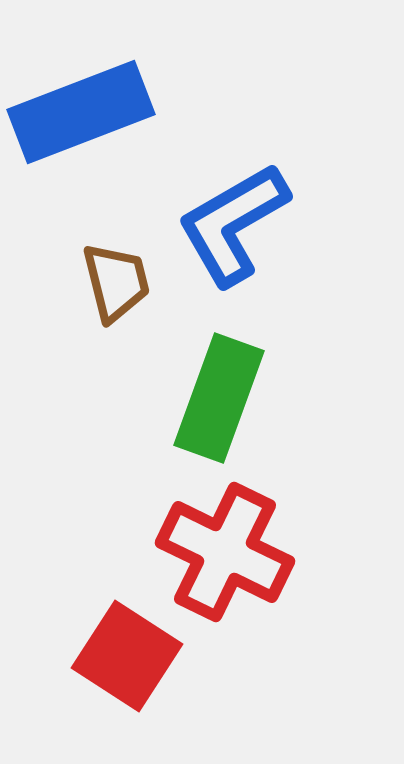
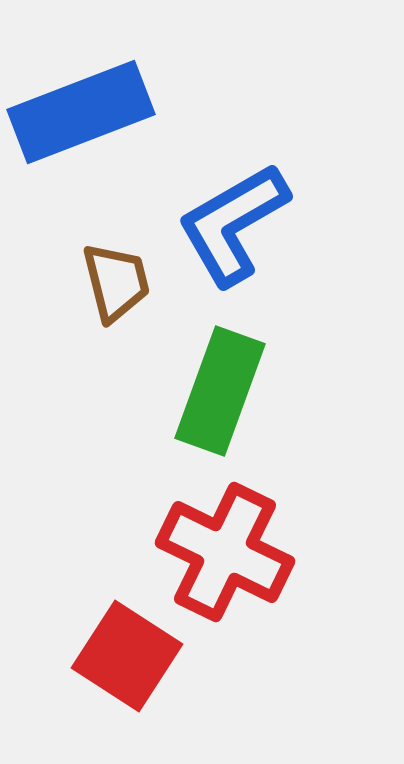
green rectangle: moved 1 px right, 7 px up
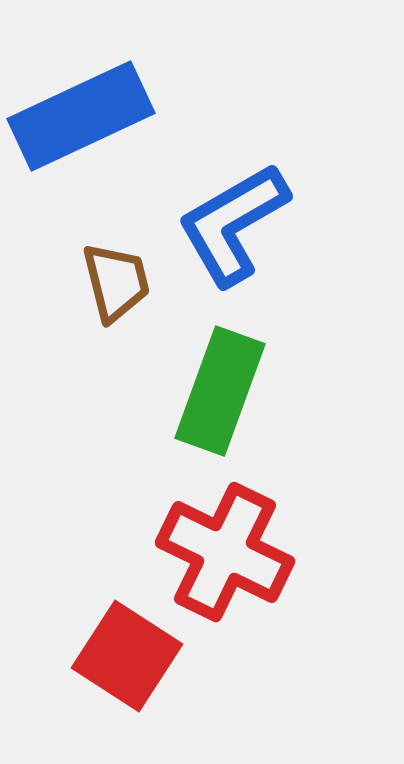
blue rectangle: moved 4 px down; rotated 4 degrees counterclockwise
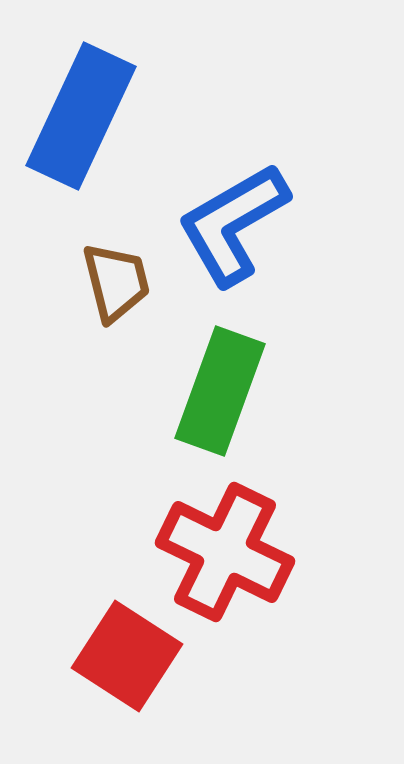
blue rectangle: rotated 40 degrees counterclockwise
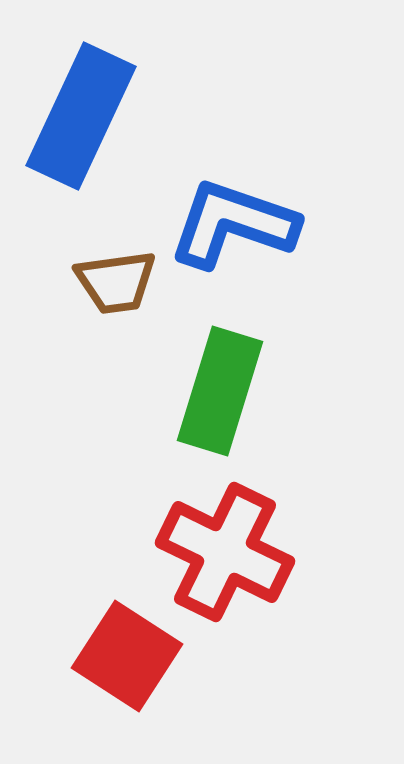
blue L-shape: rotated 49 degrees clockwise
brown trapezoid: rotated 96 degrees clockwise
green rectangle: rotated 3 degrees counterclockwise
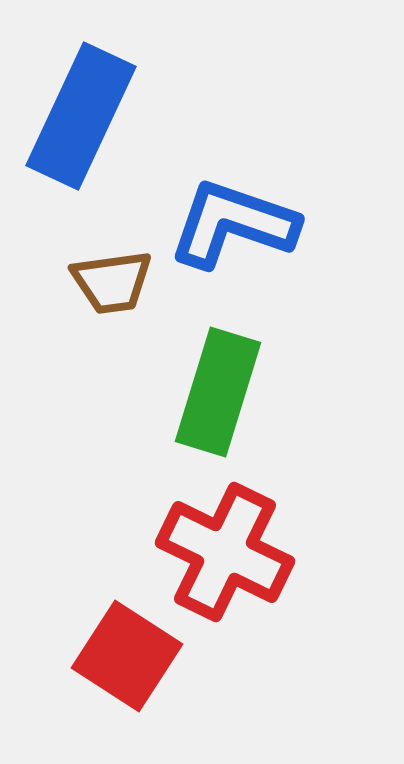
brown trapezoid: moved 4 px left
green rectangle: moved 2 px left, 1 px down
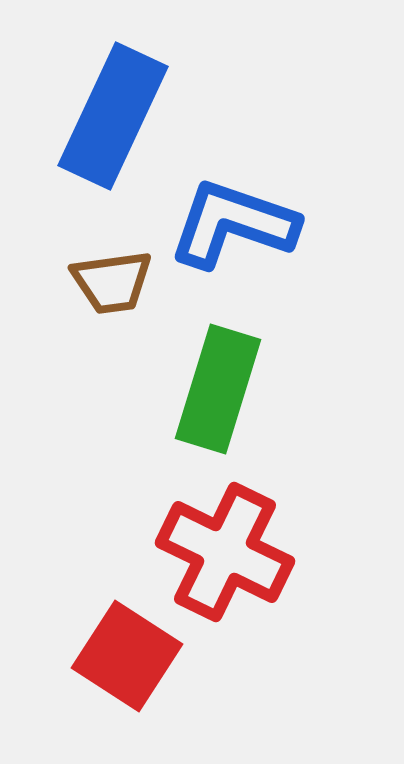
blue rectangle: moved 32 px right
green rectangle: moved 3 px up
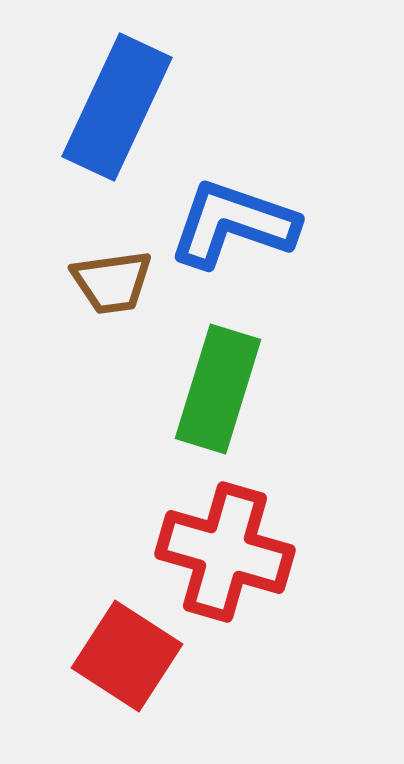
blue rectangle: moved 4 px right, 9 px up
red cross: rotated 10 degrees counterclockwise
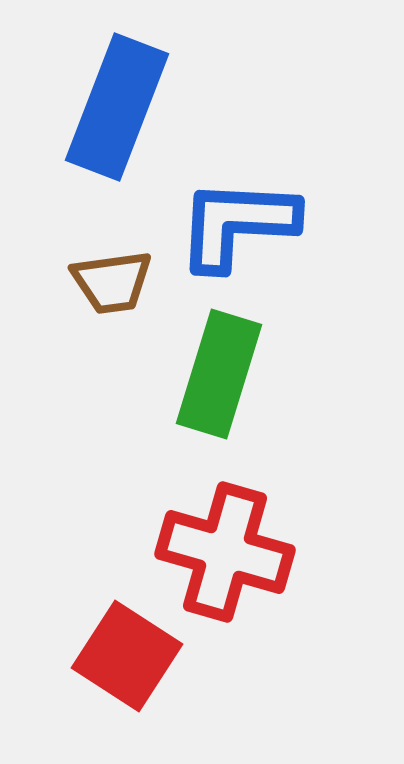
blue rectangle: rotated 4 degrees counterclockwise
blue L-shape: moved 4 px right; rotated 16 degrees counterclockwise
green rectangle: moved 1 px right, 15 px up
